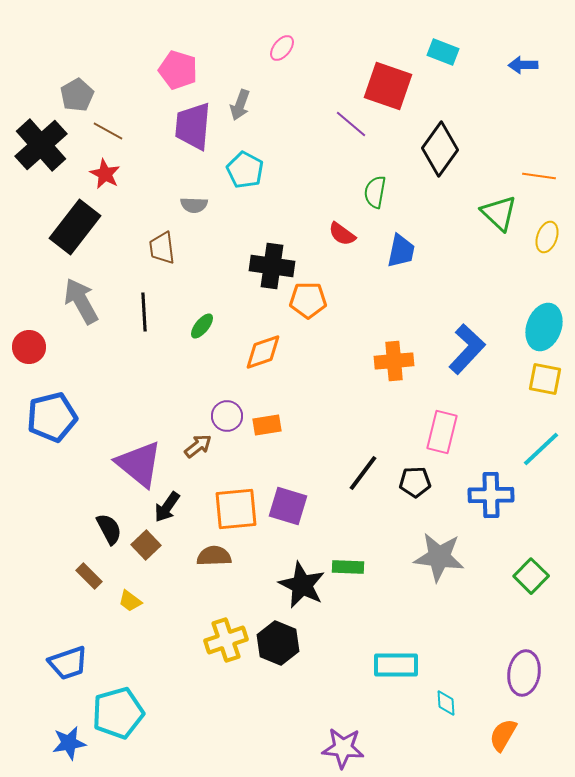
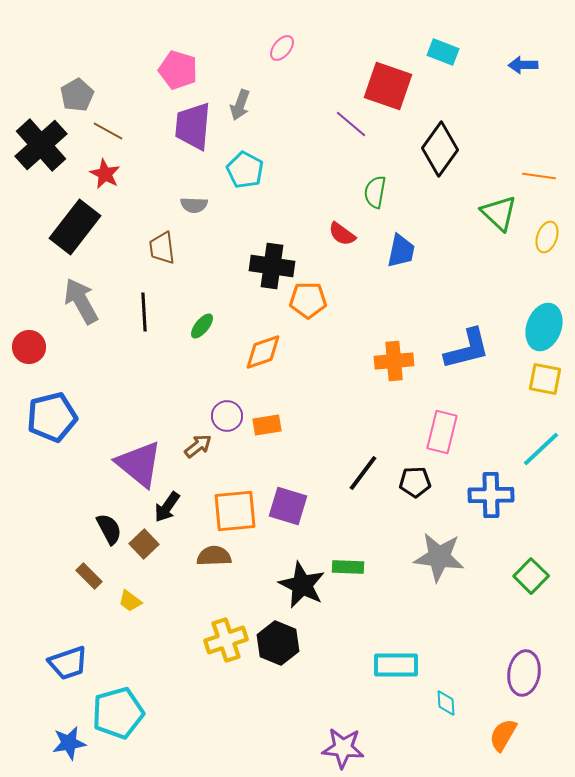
blue L-shape at (467, 349): rotated 33 degrees clockwise
orange square at (236, 509): moved 1 px left, 2 px down
brown square at (146, 545): moved 2 px left, 1 px up
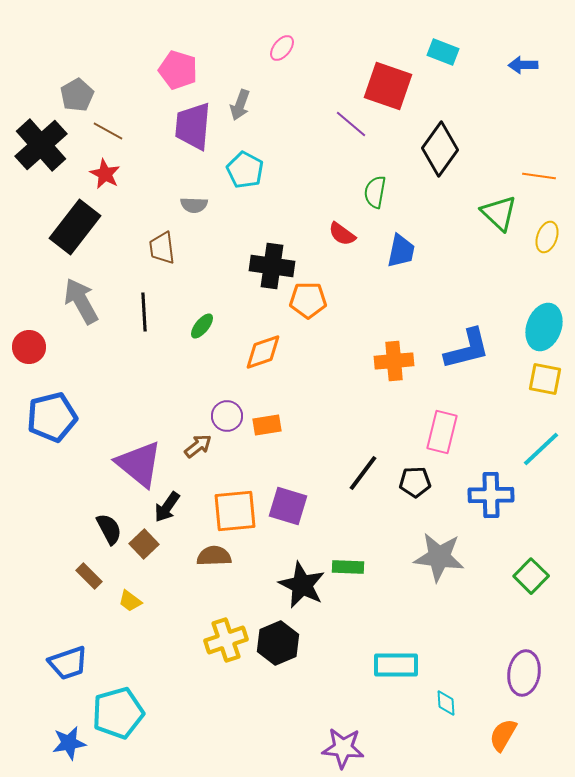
black hexagon at (278, 643): rotated 15 degrees clockwise
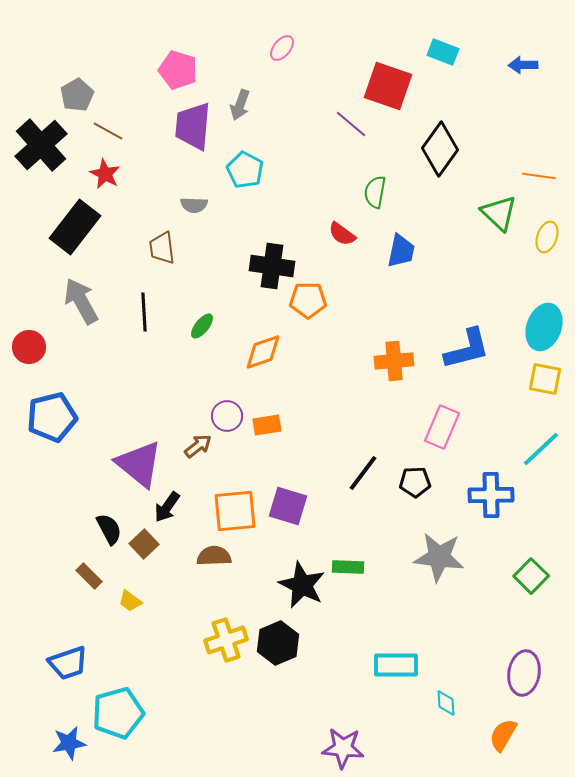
pink rectangle at (442, 432): moved 5 px up; rotated 9 degrees clockwise
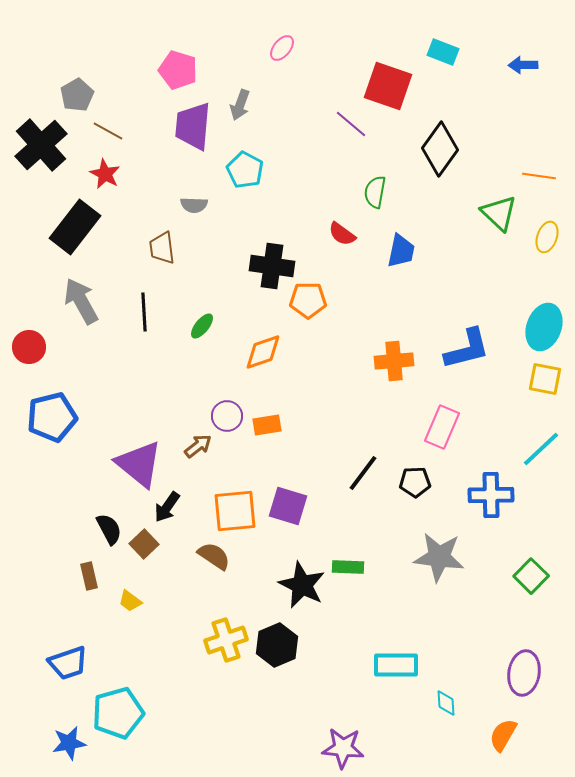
brown semicircle at (214, 556): rotated 36 degrees clockwise
brown rectangle at (89, 576): rotated 32 degrees clockwise
black hexagon at (278, 643): moved 1 px left, 2 px down
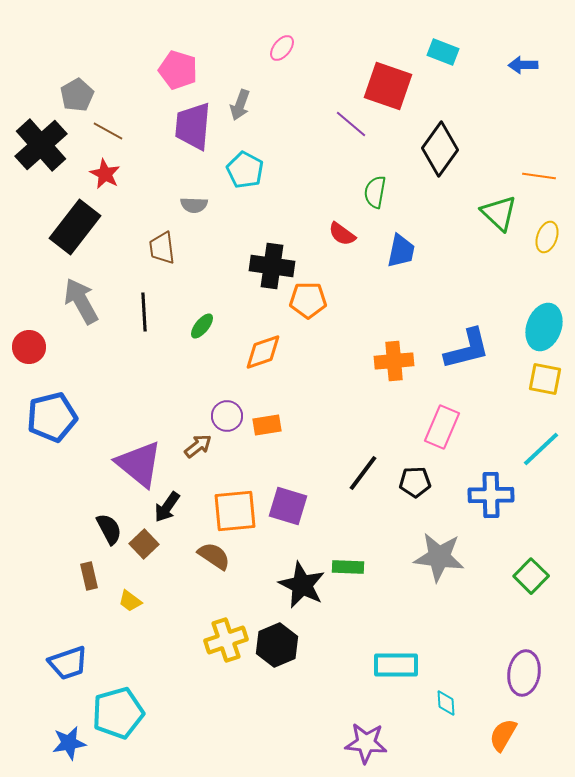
purple star at (343, 748): moved 23 px right, 5 px up
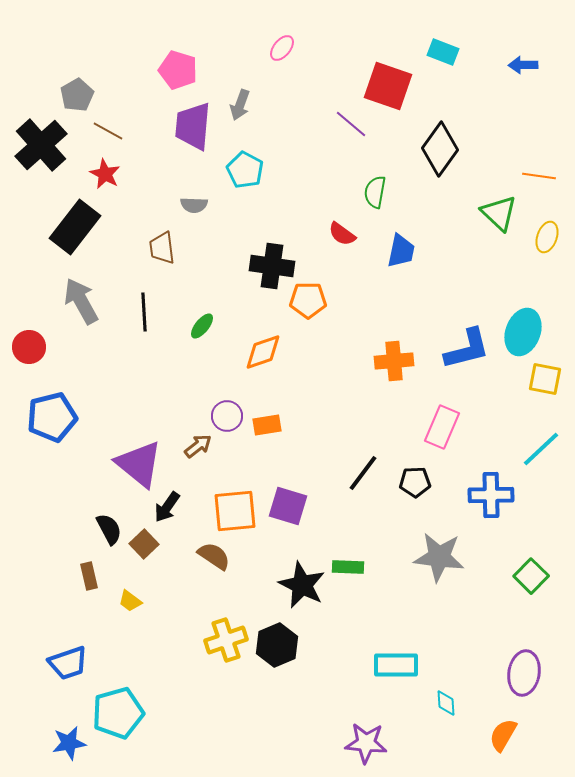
cyan ellipse at (544, 327): moved 21 px left, 5 px down
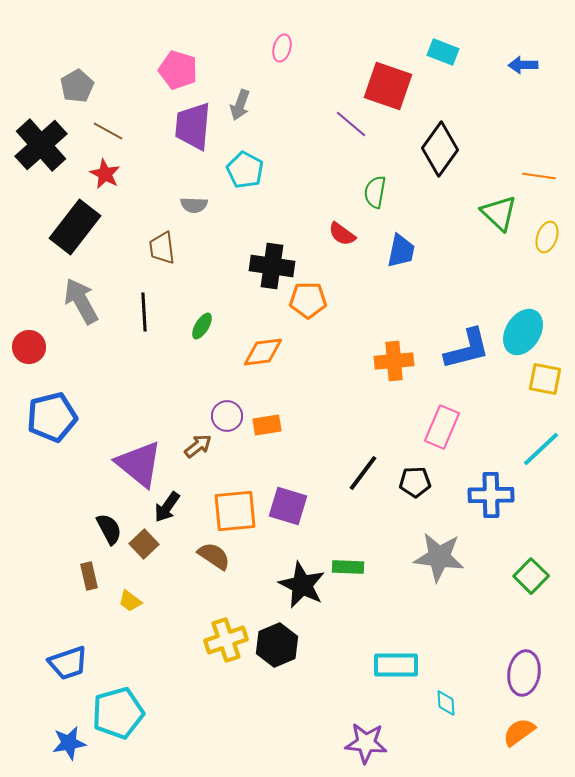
pink ellipse at (282, 48): rotated 24 degrees counterclockwise
gray pentagon at (77, 95): moved 9 px up
green ellipse at (202, 326): rotated 8 degrees counterclockwise
cyan ellipse at (523, 332): rotated 12 degrees clockwise
orange diamond at (263, 352): rotated 12 degrees clockwise
orange semicircle at (503, 735): moved 16 px right, 3 px up; rotated 24 degrees clockwise
